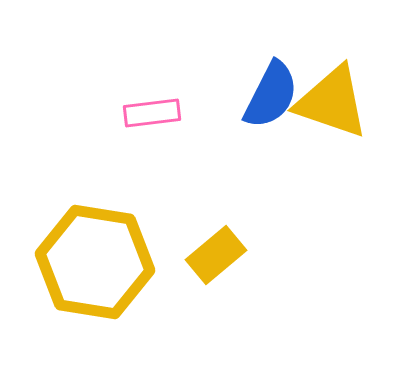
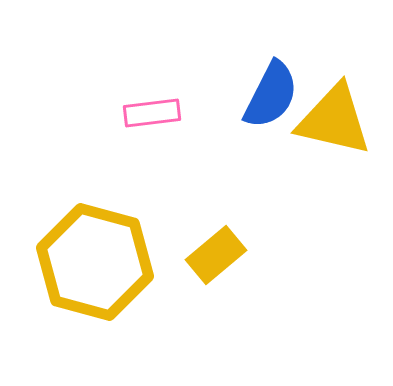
yellow triangle: moved 2 px right, 18 px down; rotated 6 degrees counterclockwise
yellow hexagon: rotated 6 degrees clockwise
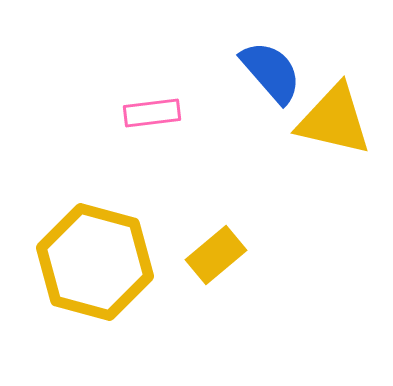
blue semicircle: moved 23 px up; rotated 68 degrees counterclockwise
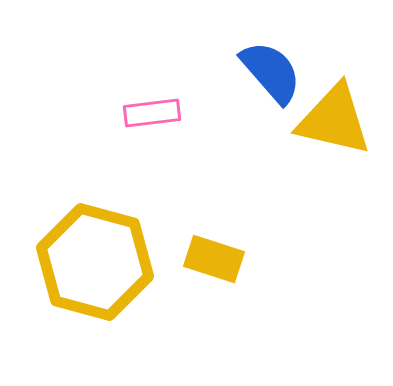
yellow rectangle: moved 2 px left, 4 px down; rotated 58 degrees clockwise
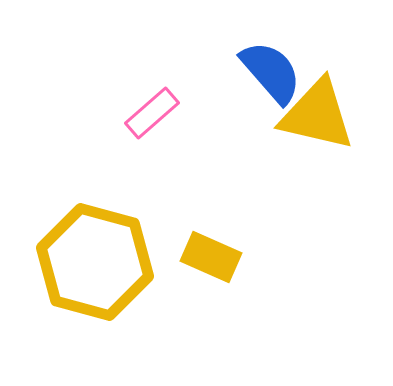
pink rectangle: rotated 34 degrees counterclockwise
yellow triangle: moved 17 px left, 5 px up
yellow rectangle: moved 3 px left, 2 px up; rotated 6 degrees clockwise
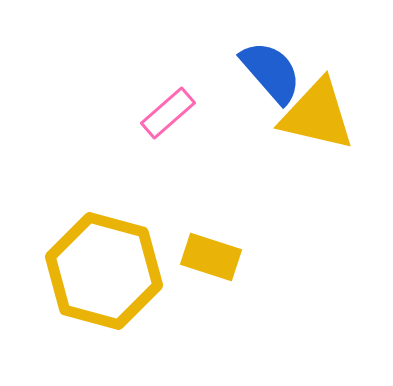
pink rectangle: moved 16 px right
yellow rectangle: rotated 6 degrees counterclockwise
yellow hexagon: moved 9 px right, 9 px down
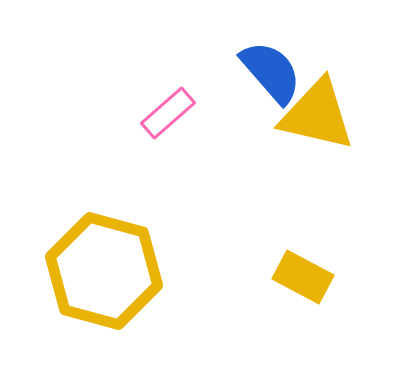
yellow rectangle: moved 92 px right, 20 px down; rotated 10 degrees clockwise
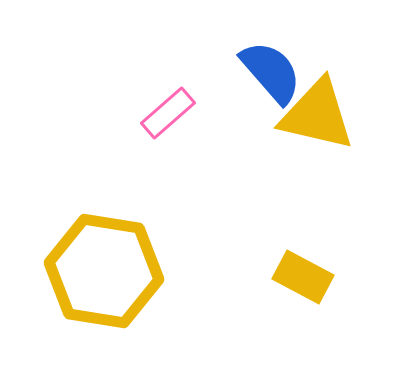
yellow hexagon: rotated 6 degrees counterclockwise
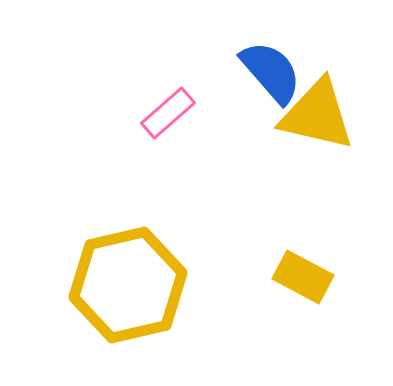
yellow hexagon: moved 24 px right, 14 px down; rotated 22 degrees counterclockwise
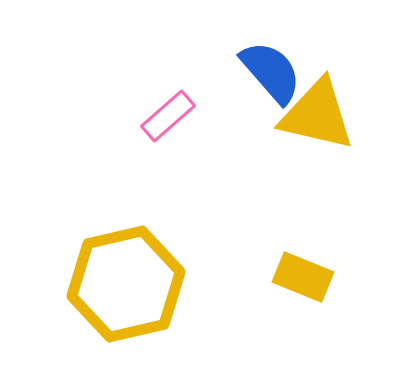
pink rectangle: moved 3 px down
yellow rectangle: rotated 6 degrees counterclockwise
yellow hexagon: moved 2 px left, 1 px up
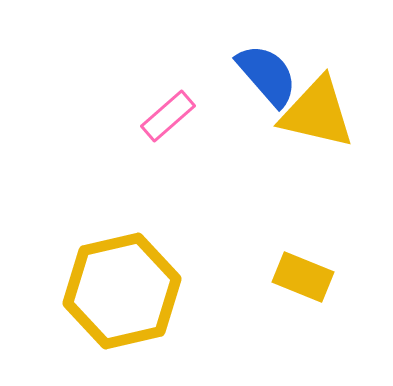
blue semicircle: moved 4 px left, 3 px down
yellow triangle: moved 2 px up
yellow hexagon: moved 4 px left, 7 px down
